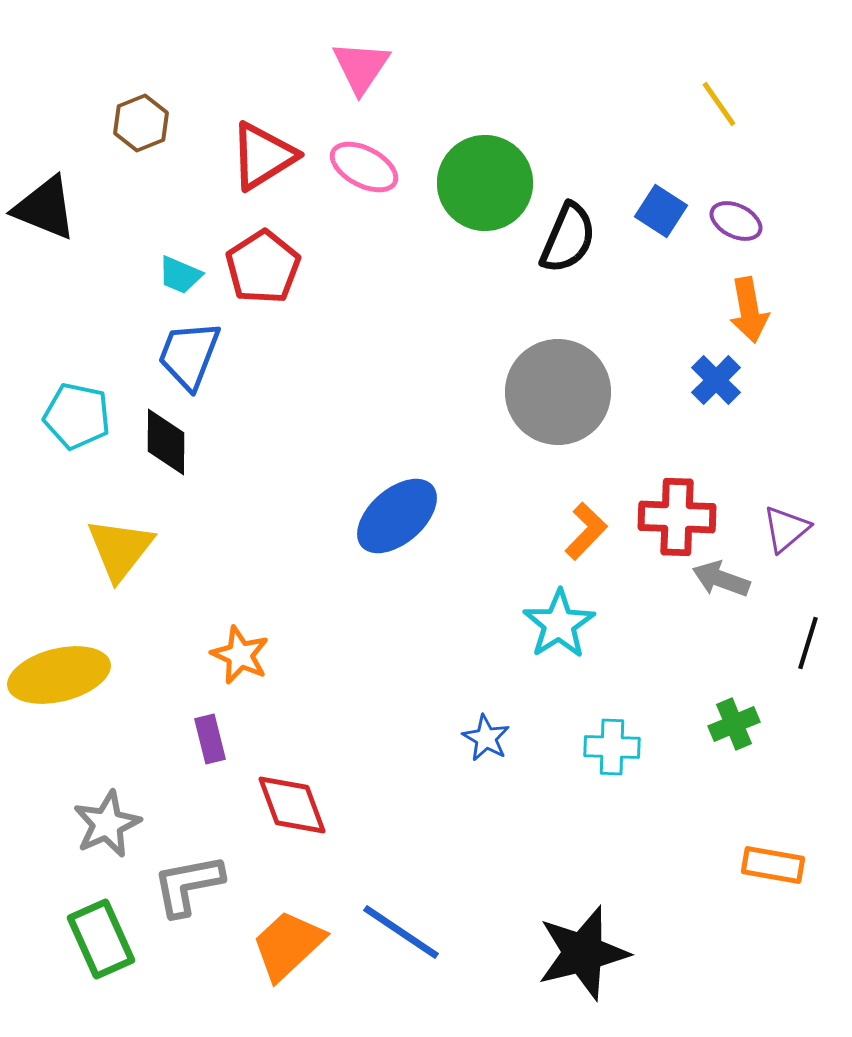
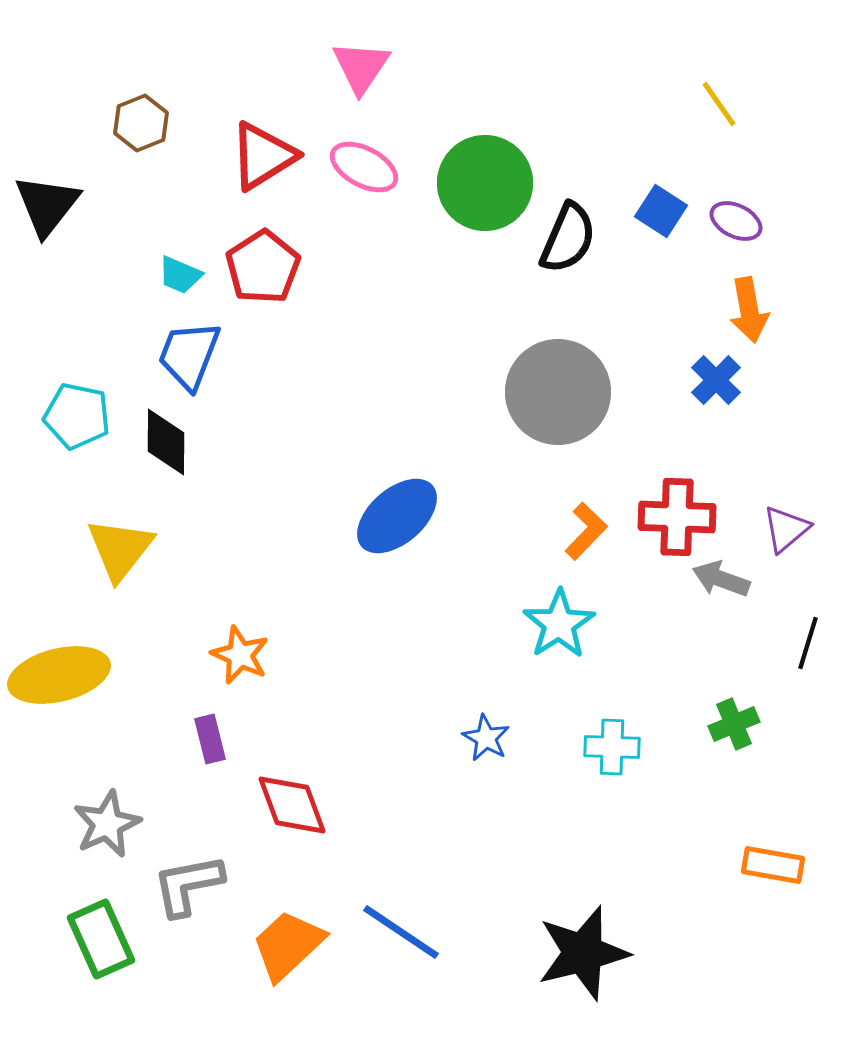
black triangle: moved 2 px right, 3 px up; rotated 46 degrees clockwise
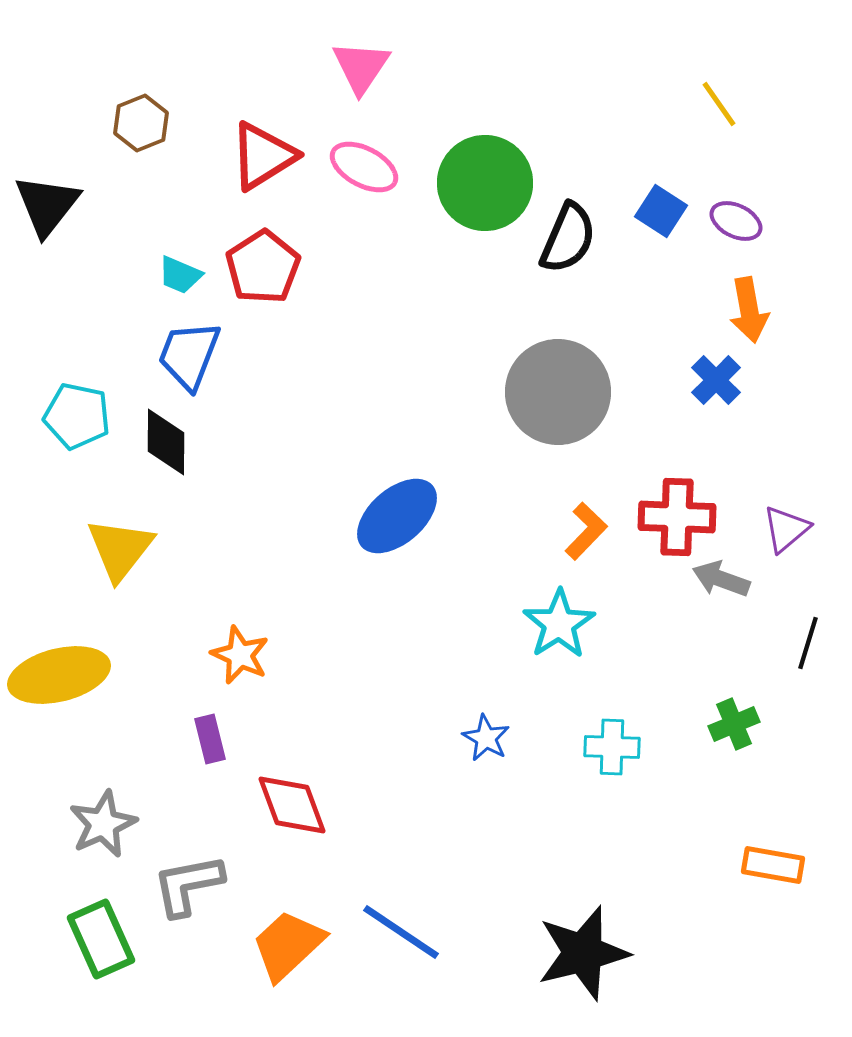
gray star: moved 4 px left
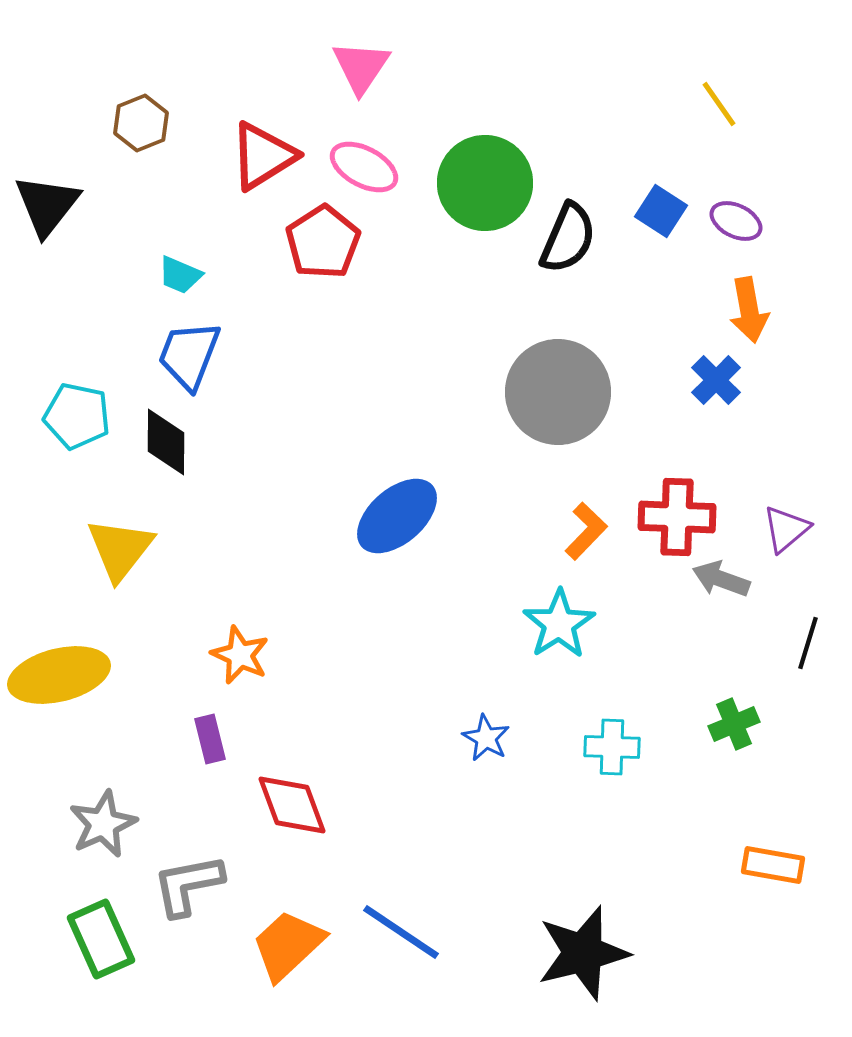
red pentagon: moved 60 px right, 25 px up
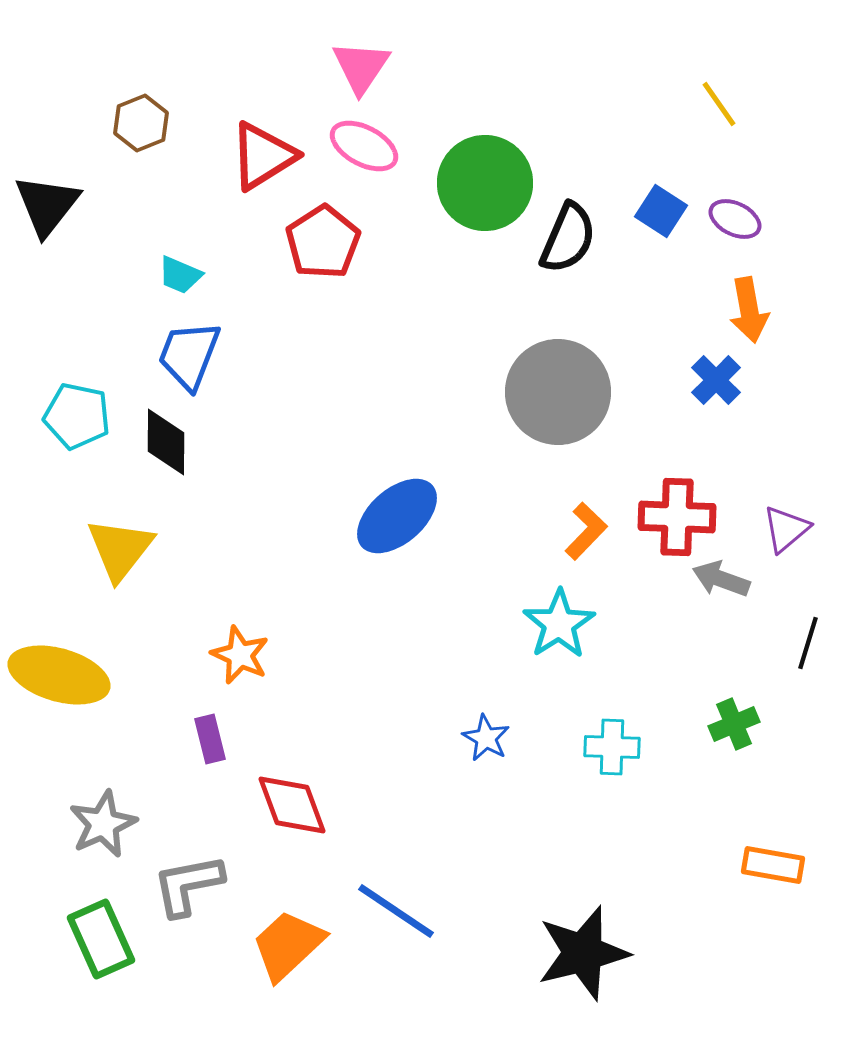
pink ellipse: moved 21 px up
purple ellipse: moved 1 px left, 2 px up
yellow ellipse: rotated 30 degrees clockwise
blue line: moved 5 px left, 21 px up
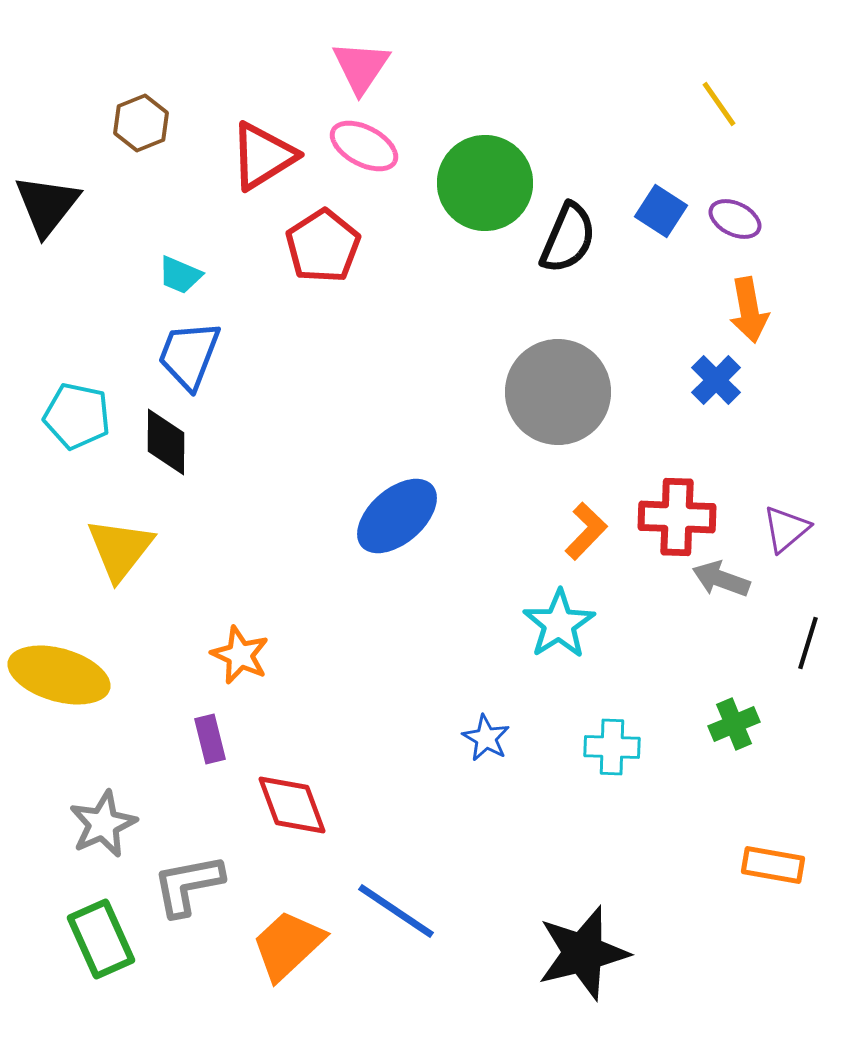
red pentagon: moved 4 px down
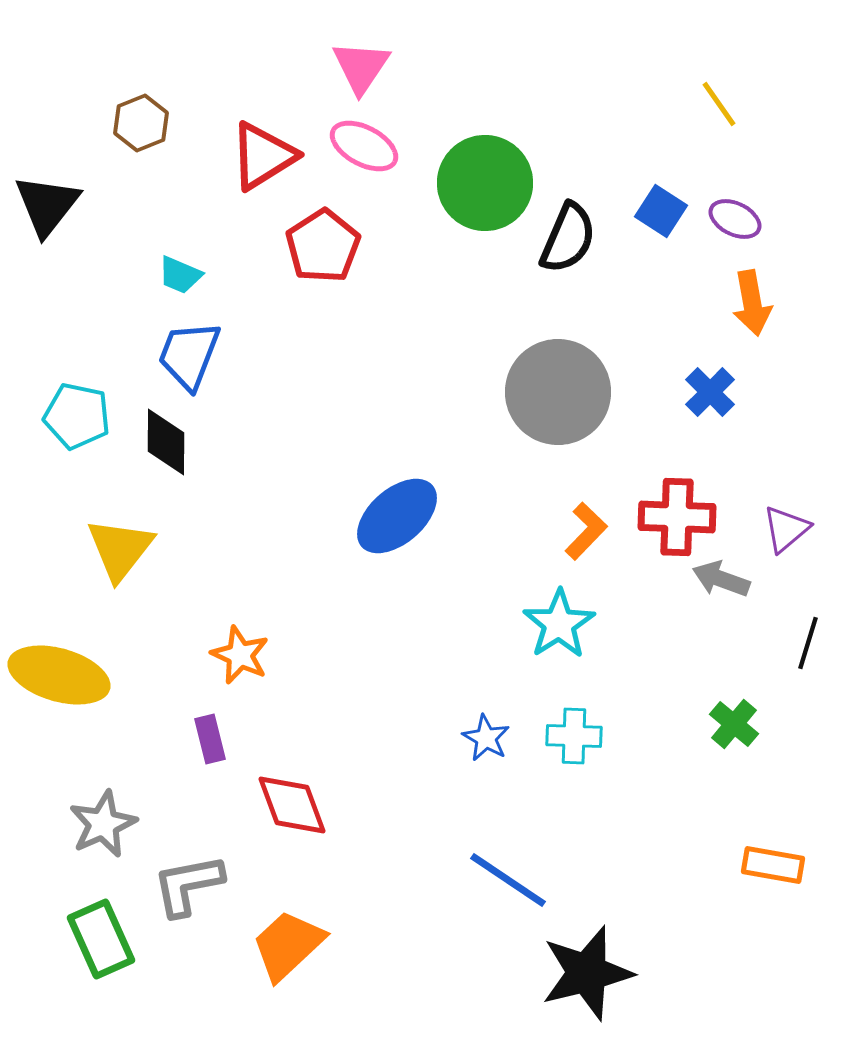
orange arrow: moved 3 px right, 7 px up
blue cross: moved 6 px left, 12 px down
green cross: rotated 27 degrees counterclockwise
cyan cross: moved 38 px left, 11 px up
blue line: moved 112 px right, 31 px up
black star: moved 4 px right, 20 px down
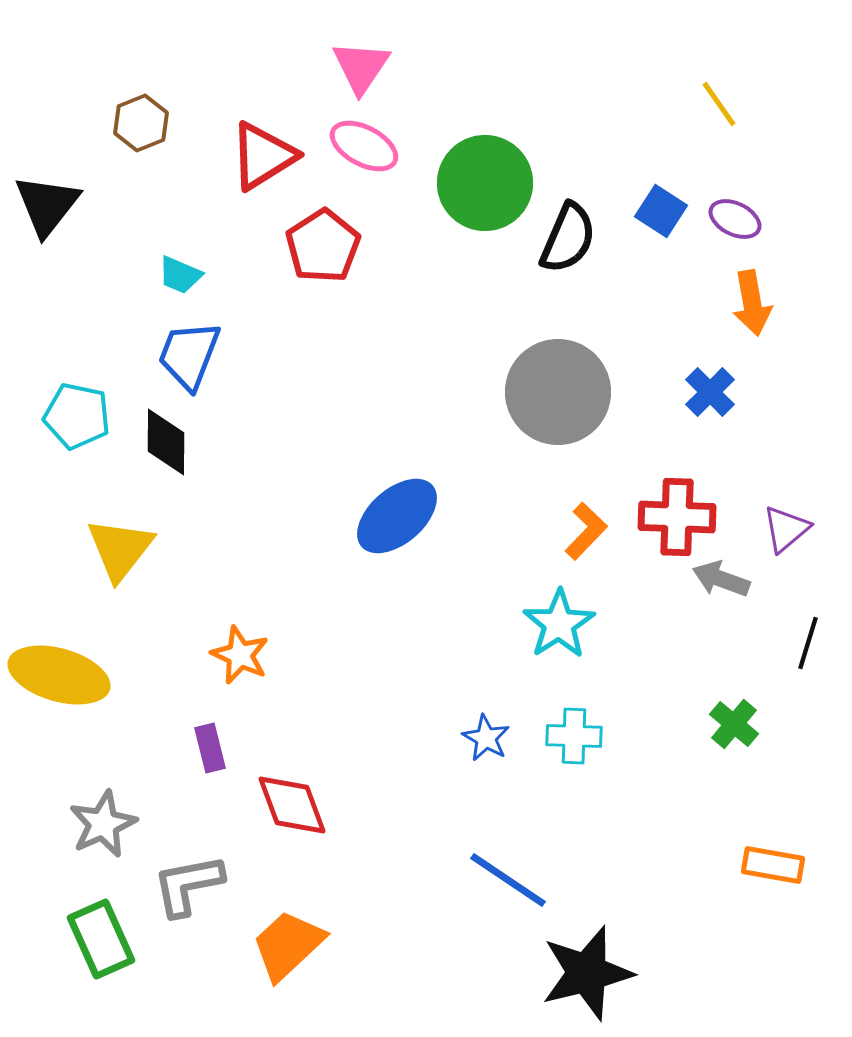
purple rectangle: moved 9 px down
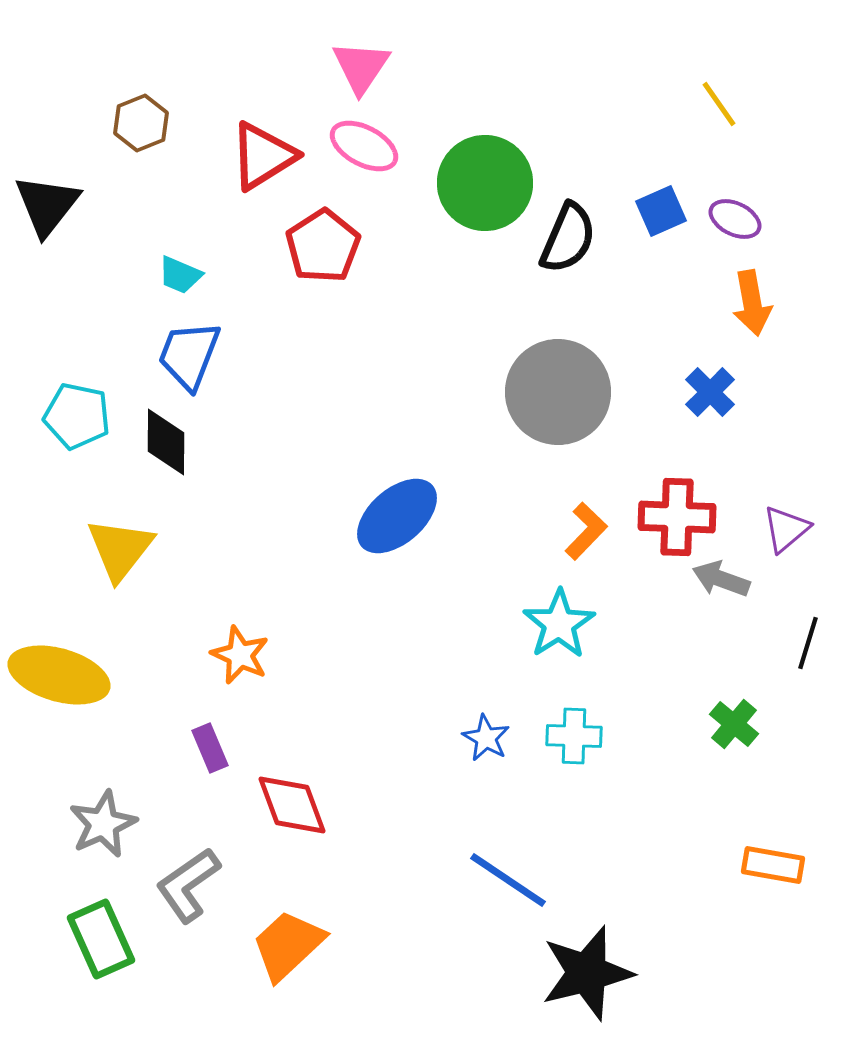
blue square: rotated 33 degrees clockwise
purple rectangle: rotated 9 degrees counterclockwise
gray L-shape: rotated 24 degrees counterclockwise
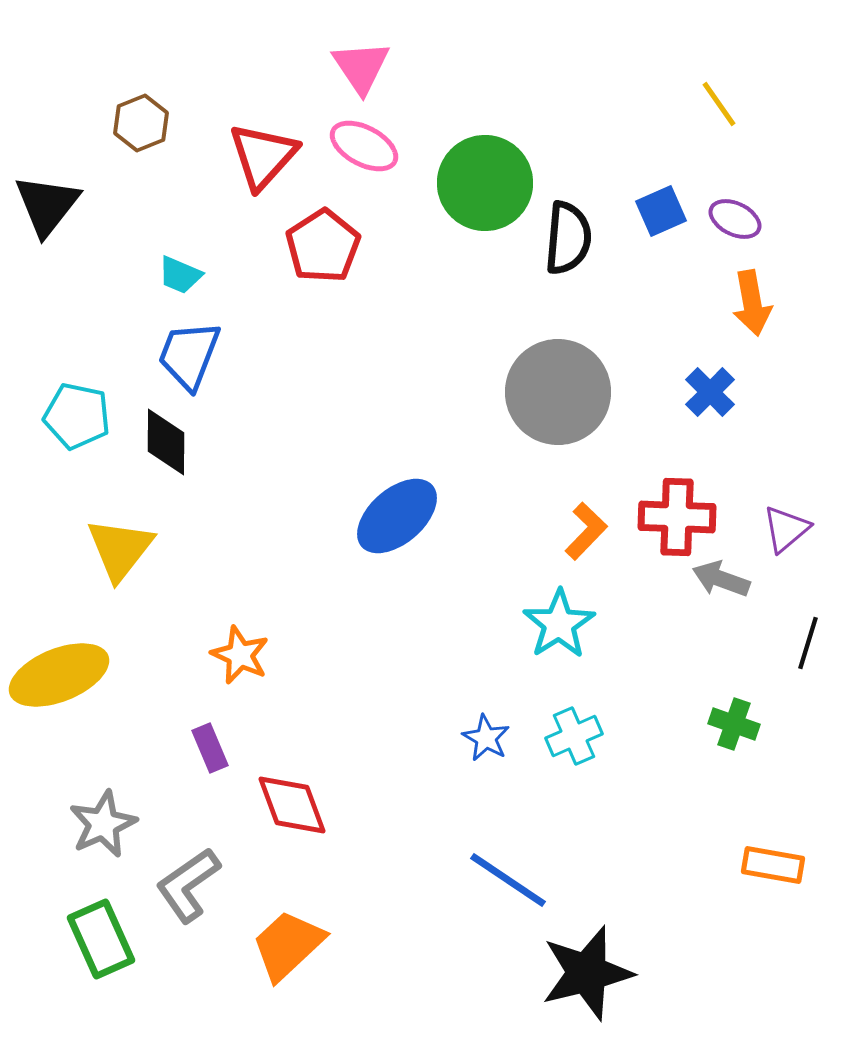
pink triangle: rotated 8 degrees counterclockwise
red triangle: rotated 16 degrees counterclockwise
black semicircle: rotated 18 degrees counterclockwise
yellow ellipse: rotated 38 degrees counterclockwise
green cross: rotated 21 degrees counterclockwise
cyan cross: rotated 26 degrees counterclockwise
